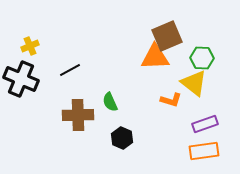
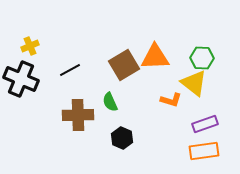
brown square: moved 43 px left, 29 px down; rotated 8 degrees counterclockwise
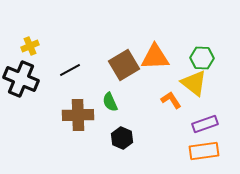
orange L-shape: rotated 140 degrees counterclockwise
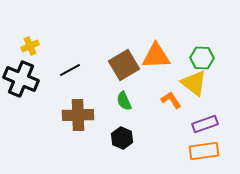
orange triangle: moved 1 px right, 1 px up
green semicircle: moved 14 px right, 1 px up
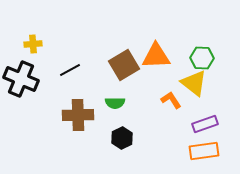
yellow cross: moved 3 px right, 2 px up; rotated 18 degrees clockwise
green semicircle: moved 9 px left, 2 px down; rotated 66 degrees counterclockwise
black hexagon: rotated 10 degrees clockwise
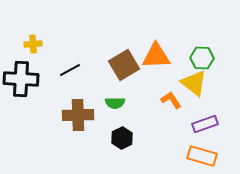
black cross: rotated 20 degrees counterclockwise
orange rectangle: moved 2 px left, 5 px down; rotated 24 degrees clockwise
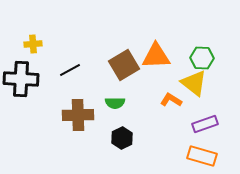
orange L-shape: rotated 25 degrees counterclockwise
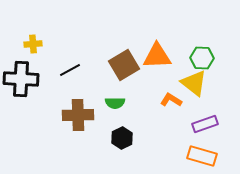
orange triangle: moved 1 px right
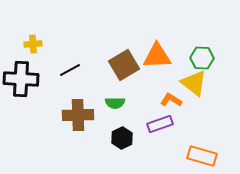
purple rectangle: moved 45 px left
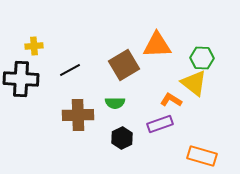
yellow cross: moved 1 px right, 2 px down
orange triangle: moved 11 px up
